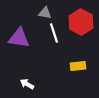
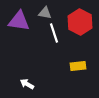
red hexagon: moved 1 px left
purple triangle: moved 17 px up
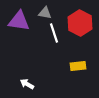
red hexagon: moved 1 px down
